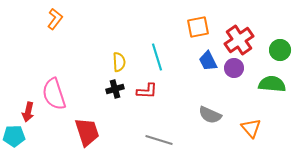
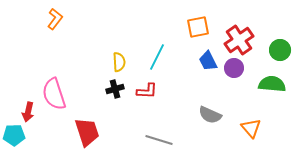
cyan line: rotated 44 degrees clockwise
cyan pentagon: moved 1 px up
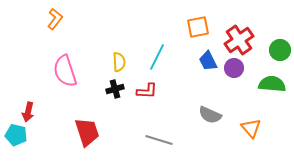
pink semicircle: moved 11 px right, 23 px up
cyan pentagon: moved 2 px right; rotated 15 degrees clockwise
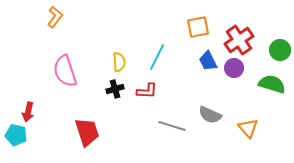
orange L-shape: moved 2 px up
green semicircle: rotated 12 degrees clockwise
orange triangle: moved 3 px left
gray line: moved 13 px right, 14 px up
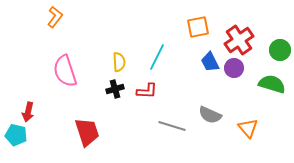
blue trapezoid: moved 2 px right, 1 px down
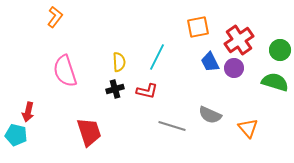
green semicircle: moved 3 px right, 2 px up
red L-shape: rotated 10 degrees clockwise
red trapezoid: moved 2 px right
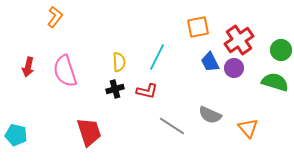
green circle: moved 1 px right
red arrow: moved 45 px up
gray line: rotated 16 degrees clockwise
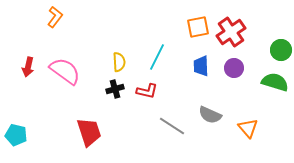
red cross: moved 8 px left, 8 px up
blue trapezoid: moved 9 px left, 4 px down; rotated 25 degrees clockwise
pink semicircle: rotated 144 degrees clockwise
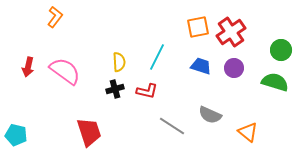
blue trapezoid: rotated 110 degrees clockwise
orange triangle: moved 4 px down; rotated 10 degrees counterclockwise
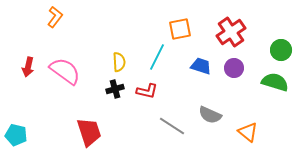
orange square: moved 18 px left, 2 px down
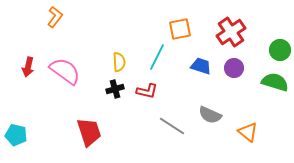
green circle: moved 1 px left
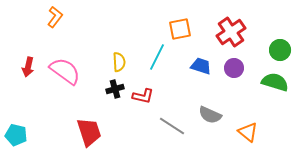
red L-shape: moved 4 px left, 5 px down
